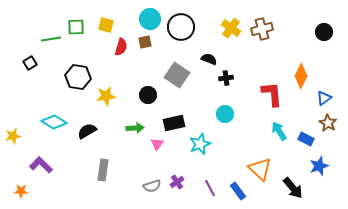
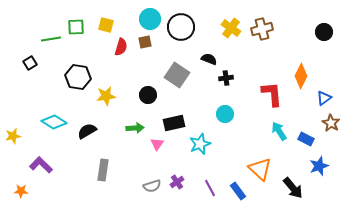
brown star at (328, 123): moved 3 px right
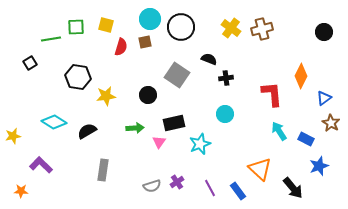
pink triangle at (157, 144): moved 2 px right, 2 px up
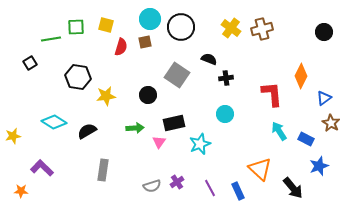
purple L-shape at (41, 165): moved 1 px right, 3 px down
blue rectangle at (238, 191): rotated 12 degrees clockwise
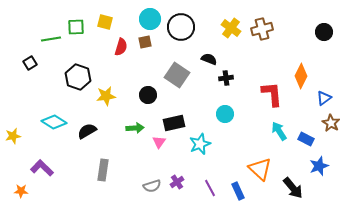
yellow square at (106, 25): moved 1 px left, 3 px up
black hexagon at (78, 77): rotated 10 degrees clockwise
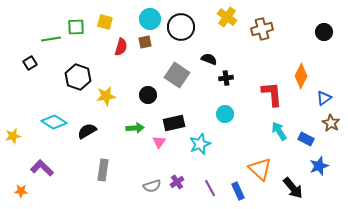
yellow cross at (231, 28): moved 4 px left, 11 px up
